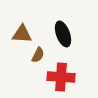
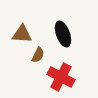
red cross: rotated 24 degrees clockwise
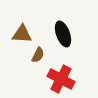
red cross: moved 2 px down
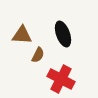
brown triangle: moved 1 px down
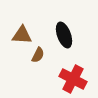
black ellipse: moved 1 px right, 1 px down
red cross: moved 12 px right
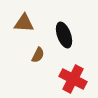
brown triangle: moved 2 px right, 12 px up
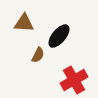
black ellipse: moved 5 px left, 1 px down; rotated 60 degrees clockwise
red cross: moved 1 px right, 1 px down; rotated 32 degrees clockwise
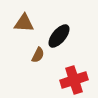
red cross: rotated 12 degrees clockwise
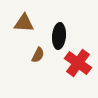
black ellipse: rotated 35 degrees counterclockwise
red cross: moved 4 px right, 17 px up; rotated 36 degrees counterclockwise
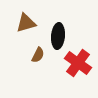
brown triangle: moved 2 px right; rotated 20 degrees counterclockwise
black ellipse: moved 1 px left
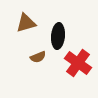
brown semicircle: moved 2 px down; rotated 42 degrees clockwise
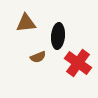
brown triangle: rotated 10 degrees clockwise
